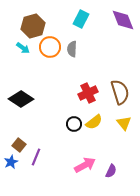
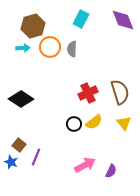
cyan arrow: rotated 40 degrees counterclockwise
blue star: rotated 24 degrees counterclockwise
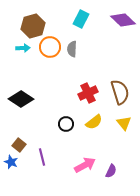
purple diamond: rotated 25 degrees counterclockwise
black circle: moved 8 px left
purple line: moved 6 px right; rotated 36 degrees counterclockwise
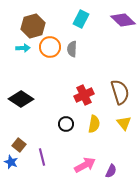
red cross: moved 4 px left, 2 px down
yellow semicircle: moved 2 px down; rotated 42 degrees counterclockwise
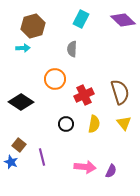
orange circle: moved 5 px right, 32 px down
black diamond: moved 3 px down
pink arrow: moved 2 px down; rotated 35 degrees clockwise
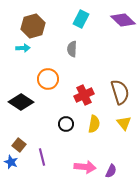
orange circle: moved 7 px left
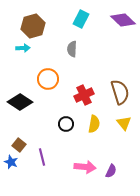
black diamond: moved 1 px left
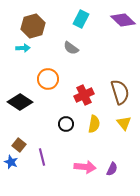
gray semicircle: moved 1 px left, 1 px up; rotated 56 degrees counterclockwise
purple semicircle: moved 1 px right, 2 px up
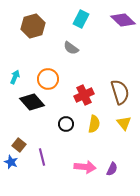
cyan arrow: moved 8 px left, 29 px down; rotated 64 degrees counterclockwise
black diamond: moved 12 px right; rotated 15 degrees clockwise
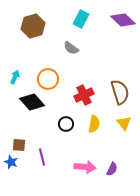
brown square: rotated 32 degrees counterclockwise
